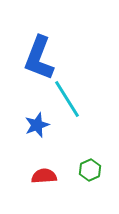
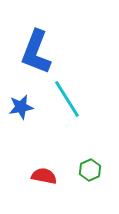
blue L-shape: moved 3 px left, 6 px up
blue star: moved 16 px left, 18 px up; rotated 10 degrees clockwise
red semicircle: rotated 15 degrees clockwise
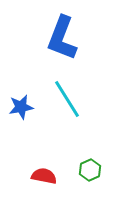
blue L-shape: moved 26 px right, 14 px up
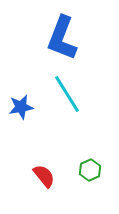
cyan line: moved 5 px up
red semicircle: rotated 40 degrees clockwise
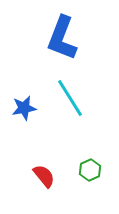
cyan line: moved 3 px right, 4 px down
blue star: moved 3 px right, 1 px down
